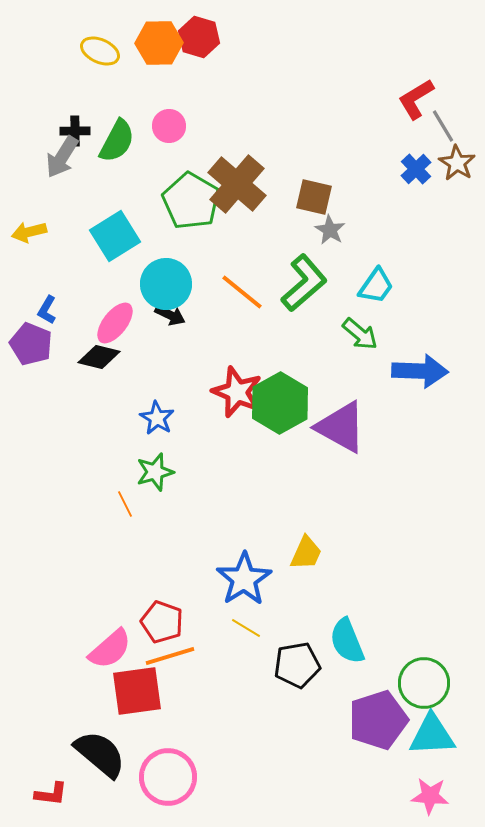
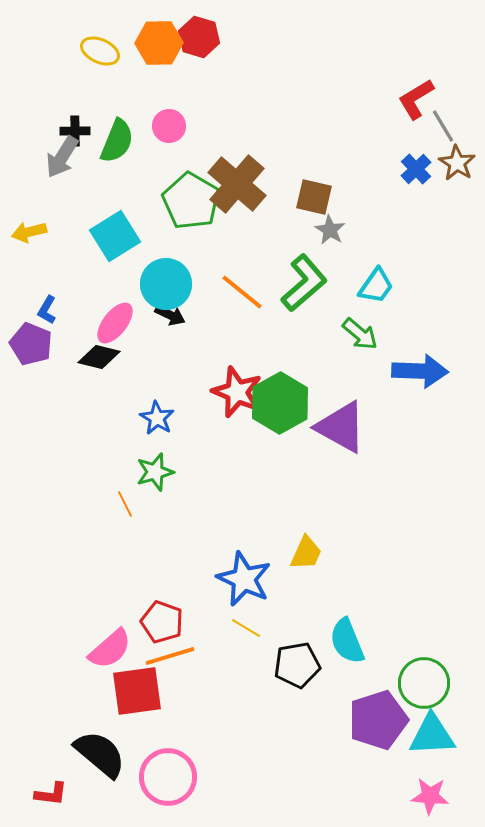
green semicircle at (117, 141): rotated 6 degrees counterclockwise
blue star at (244, 579): rotated 14 degrees counterclockwise
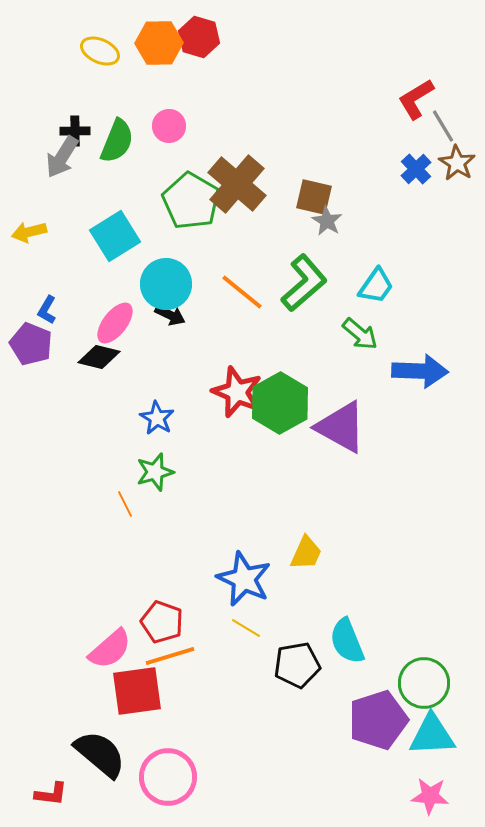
gray star at (330, 230): moved 3 px left, 9 px up
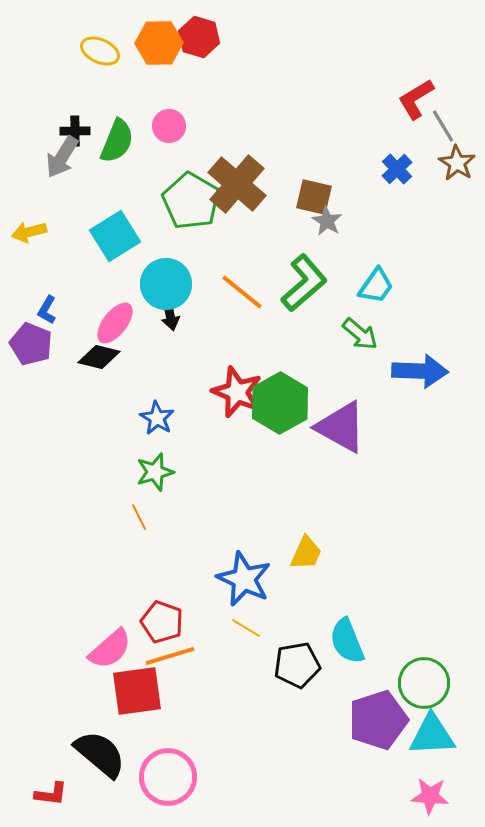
blue cross at (416, 169): moved 19 px left
black arrow at (170, 315): rotated 52 degrees clockwise
orange line at (125, 504): moved 14 px right, 13 px down
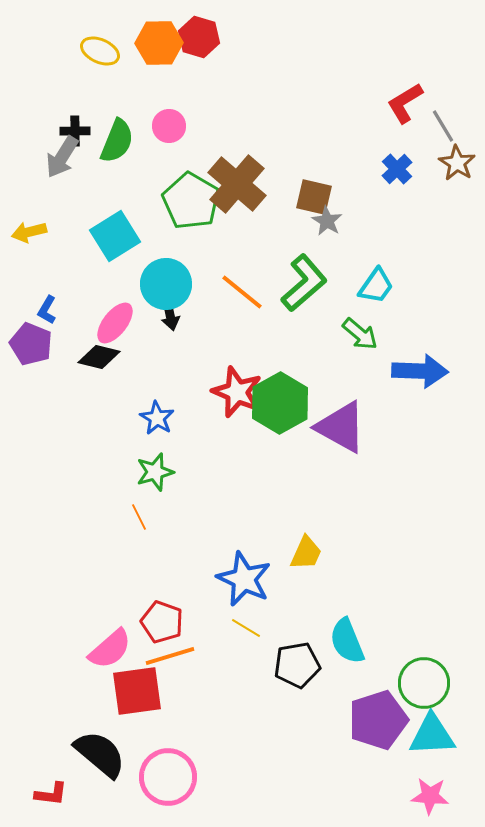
red L-shape at (416, 99): moved 11 px left, 4 px down
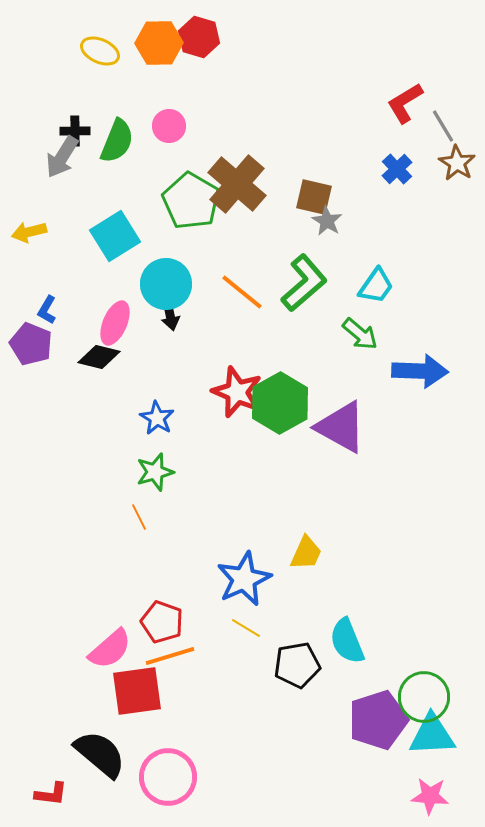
pink ellipse at (115, 323): rotated 15 degrees counterclockwise
blue star at (244, 579): rotated 22 degrees clockwise
green circle at (424, 683): moved 14 px down
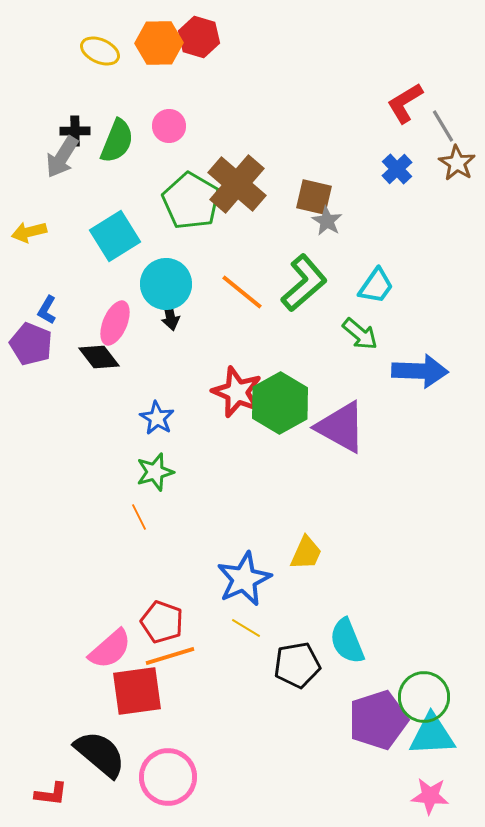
black diamond at (99, 357): rotated 39 degrees clockwise
